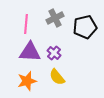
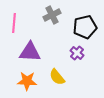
gray cross: moved 3 px left, 3 px up
pink line: moved 12 px left, 1 px up
purple cross: moved 23 px right
orange star: rotated 18 degrees clockwise
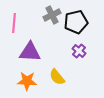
black pentagon: moved 9 px left, 5 px up
purple cross: moved 2 px right, 2 px up
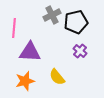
pink line: moved 5 px down
purple cross: moved 1 px right
orange star: moved 2 px left; rotated 18 degrees counterclockwise
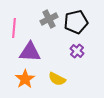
gray cross: moved 3 px left, 4 px down
purple cross: moved 3 px left
yellow semicircle: moved 2 px down; rotated 24 degrees counterclockwise
orange star: moved 2 px up; rotated 18 degrees counterclockwise
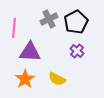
black pentagon: rotated 15 degrees counterclockwise
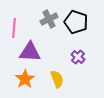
black pentagon: rotated 25 degrees counterclockwise
purple cross: moved 1 px right, 6 px down
yellow semicircle: rotated 138 degrees counterclockwise
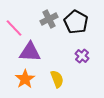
black pentagon: rotated 10 degrees clockwise
pink line: rotated 48 degrees counterclockwise
purple cross: moved 4 px right, 1 px up
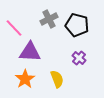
black pentagon: moved 1 px right, 3 px down; rotated 15 degrees counterclockwise
purple cross: moved 3 px left, 2 px down
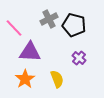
black pentagon: moved 3 px left
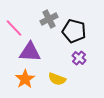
black pentagon: moved 6 px down
yellow semicircle: rotated 132 degrees clockwise
